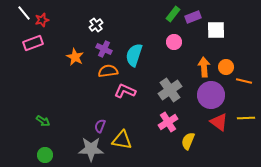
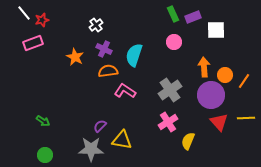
green rectangle: rotated 63 degrees counterclockwise
orange circle: moved 1 px left, 8 px down
orange line: rotated 70 degrees counterclockwise
pink L-shape: rotated 10 degrees clockwise
red triangle: rotated 12 degrees clockwise
purple semicircle: rotated 24 degrees clockwise
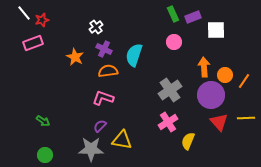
white cross: moved 2 px down
pink L-shape: moved 22 px left, 7 px down; rotated 15 degrees counterclockwise
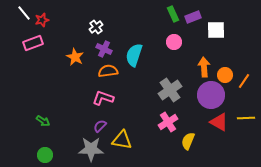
red triangle: rotated 18 degrees counterclockwise
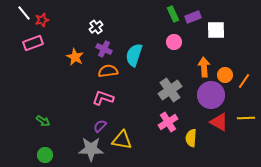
yellow semicircle: moved 3 px right, 3 px up; rotated 18 degrees counterclockwise
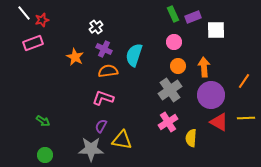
orange circle: moved 47 px left, 9 px up
purple semicircle: moved 1 px right; rotated 16 degrees counterclockwise
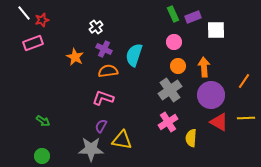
green circle: moved 3 px left, 1 px down
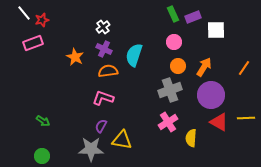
white cross: moved 7 px right
orange arrow: rotated 36 degrees clockwise
orange line: moved 13 px up
gray cross: rotated 15 degrees clockwise
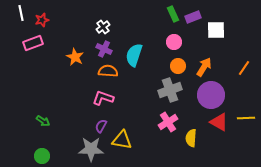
white line: moved 3 px left; rotated 28 degrees clockwise
orange semicircle: rotated 12 degrees clockwise
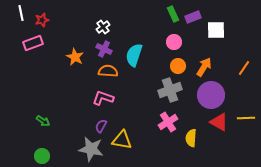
gray star: rotated 10 degrees clockwise
